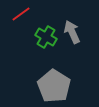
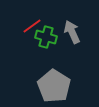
red line: moved 11 px right, 12 px down
green cross: rotated 15 degrees counterclockwise
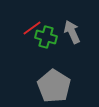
red line: moved 2 px down
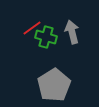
gray arrow: rotated 10 degrees clockwise
gray pentagon: moved 1 px up; rotated 8 degrees clockwise
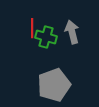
red line: rotated 54 degrees counterclockwise
gray pentagon: rotated 12 degrees clockwise
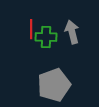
red line: moved 1 px left, 1 px down
green cross: rotated 15 degrees counterclockwise
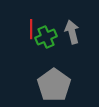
green cross: rotated 25 degrees counterclockwise
gray pentagon: rotated 16 degrees counterclockwise
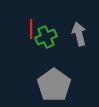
gray arrow: moved 7 px right, 2 px down
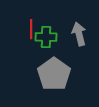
green cross: rotated 25 degrees clockwise
gray pentagon: moved 11 px up
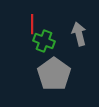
red line: moved 1 px right, 5 px up
green cross: moved 2 px left, 4 px down; rotated 20 degrees clockwise
